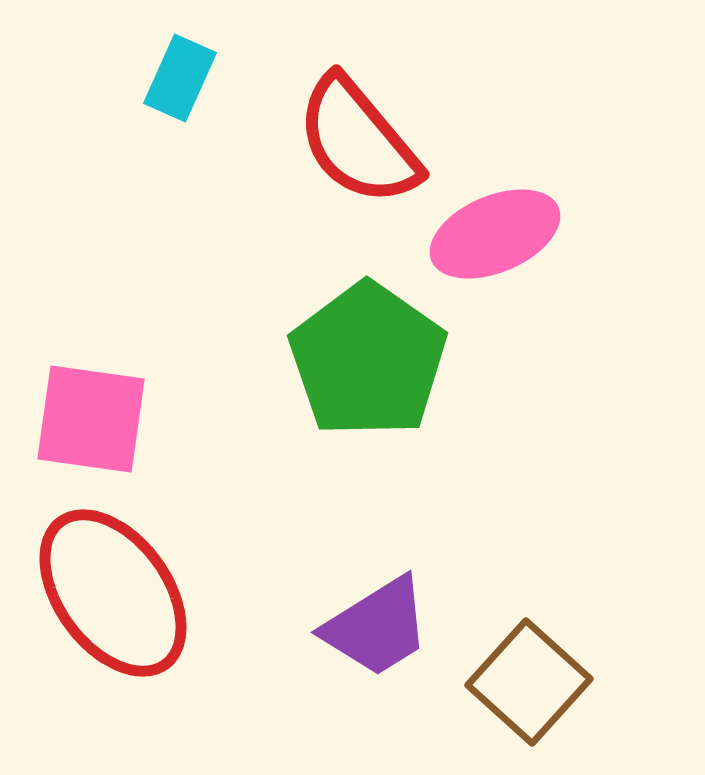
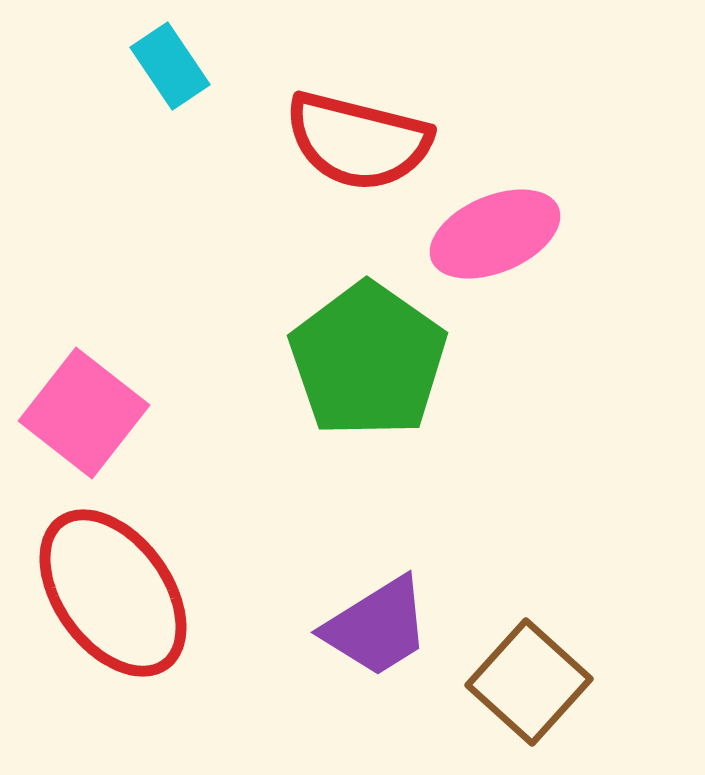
cyan rectangle: moved 10 px left, 12 px up; rotated 58 degrees counterclockwise
red semicircle: rotated 36 degrees counterclockwise
pink square: moved 7 px left, 6 px up; rotated 30 degrees clockwise
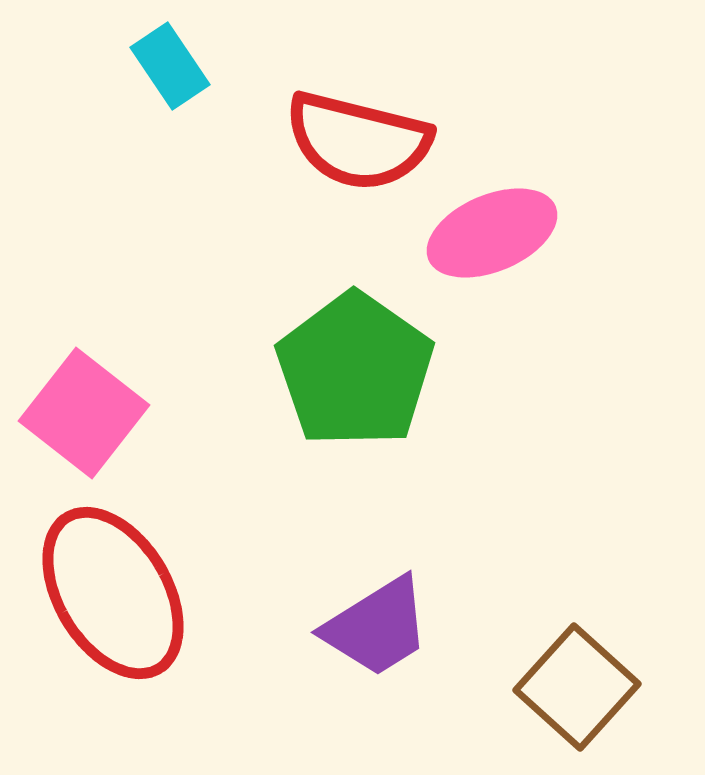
pink ellipse: moved 3 px left, 1 px up
green pentagon: moved 13 px left, 10 px down
red ellipse: rotated 5 degrees clockwise
brown square: moved 48 px right, 5 px down
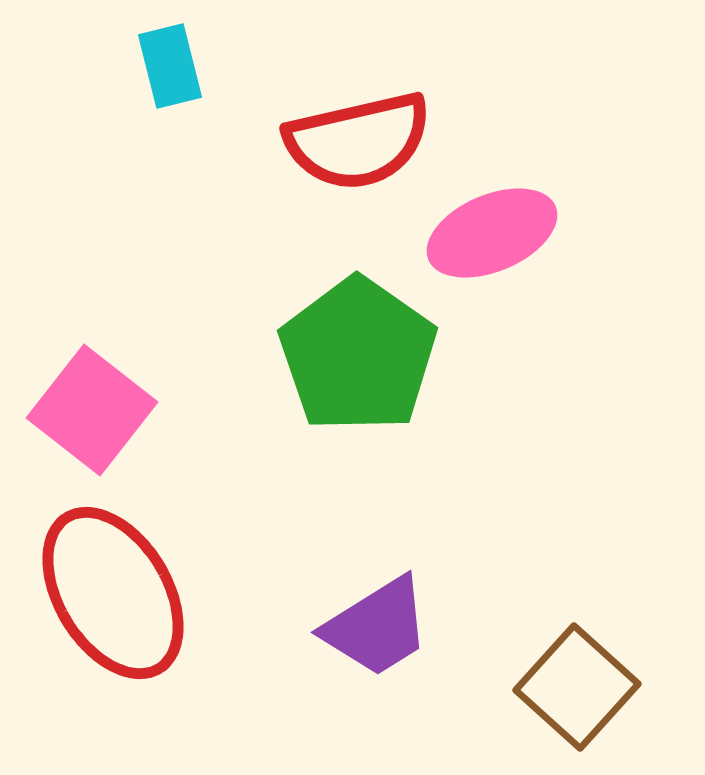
cyan rectangle: rotated 20 degrees clockwise
red semicircle: rotated 27 degrees counterclockwise
green pentagon: moved 3 px right, 15 px up
pink square: moved 8 px right, 3 px up
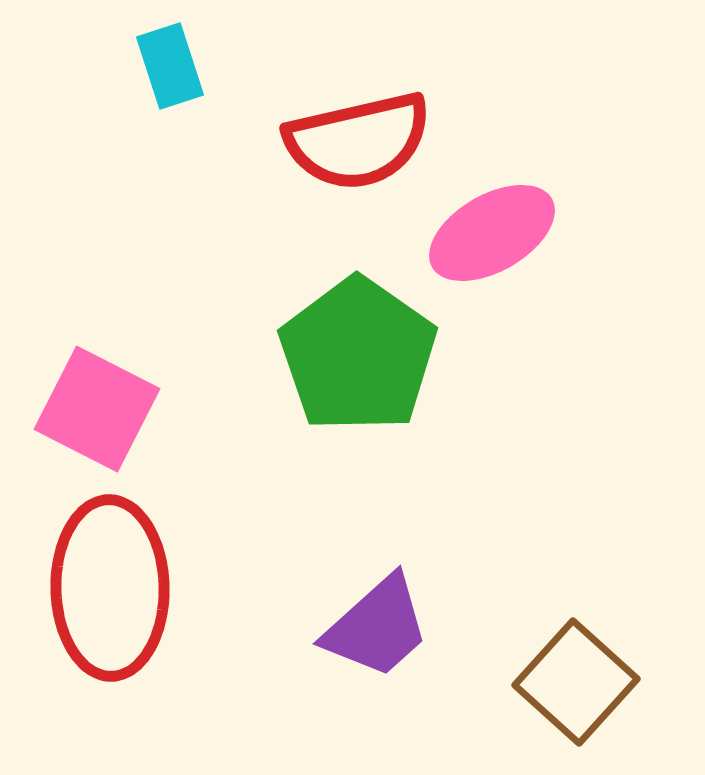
cyan rectangle: rotated 4 degrees counterclockwise
pink ellipse: rotated 7 degrees counterclockwise
pink square: moved 5 px right, 1 px up; rotated 11 degrees counterclockwise
red ellipse: moved 3 px left, 5 px up; rotated 30 degrees clockwise
purple trapezoid: rotated 10 degrees counterclockwise
brown square: moved 1 px left, 5 px up
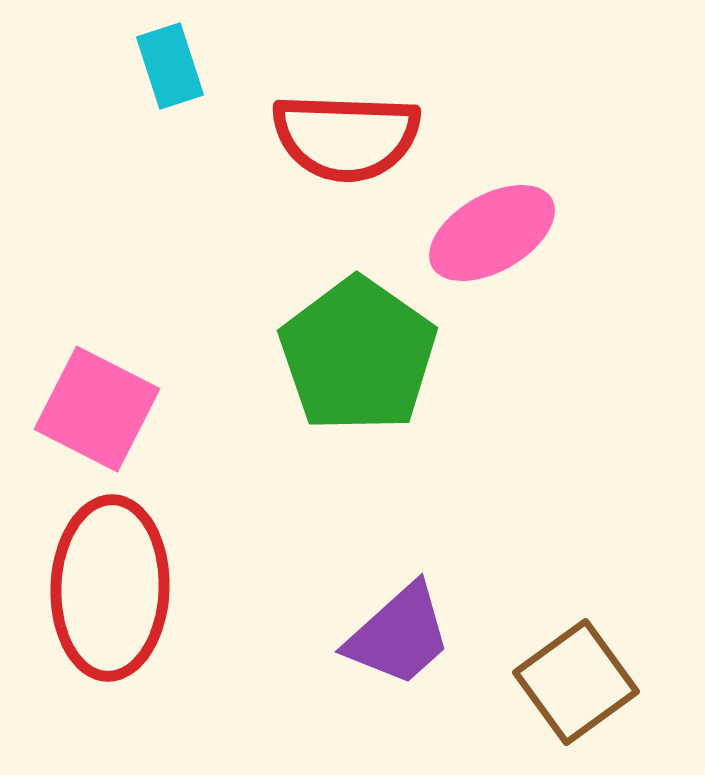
red semicircle: moved 12 px left, 4 px up; rotated 15 degrees clockwise
red ellipse: rotated 3 degrees clockwise
purple trapezoid: moved 22 px right, 8 px down
brown square: rotated 12 degrees clockwise
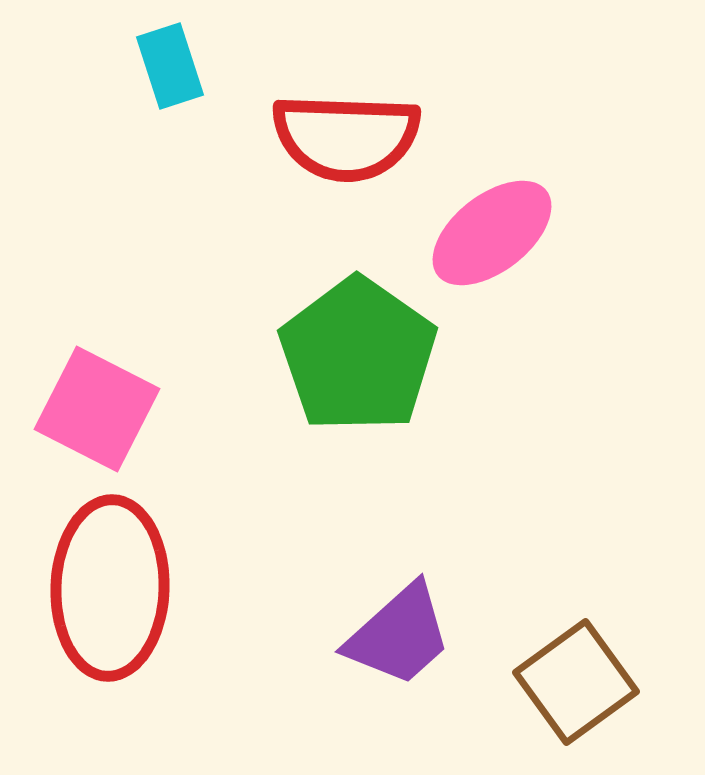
pink ellipse: rotated 8 degrees counterclockwise
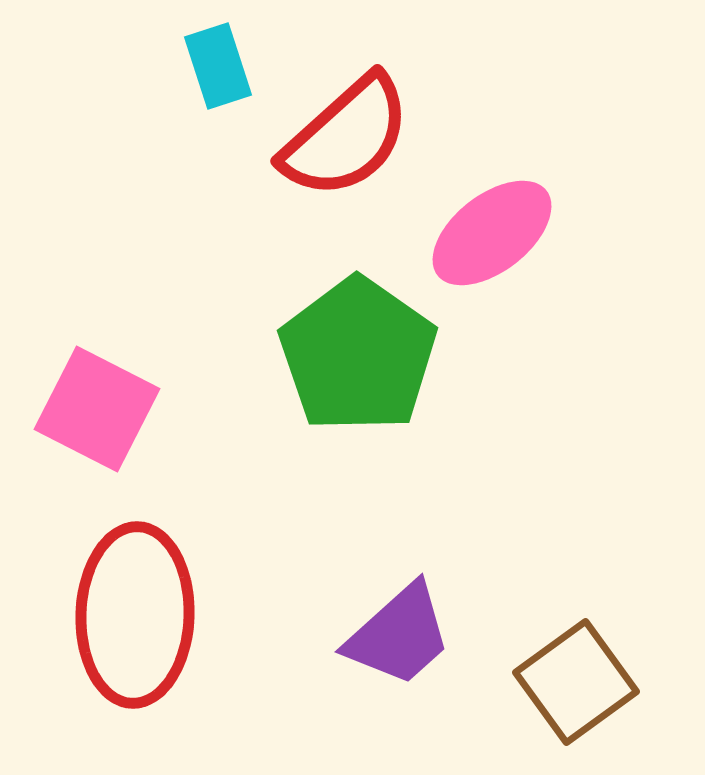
cyan rectangle: moved 48 px right
red semicircle: rotated 44 degrees counterclockwise
red ellipse: moved 25 px right, 27 px down
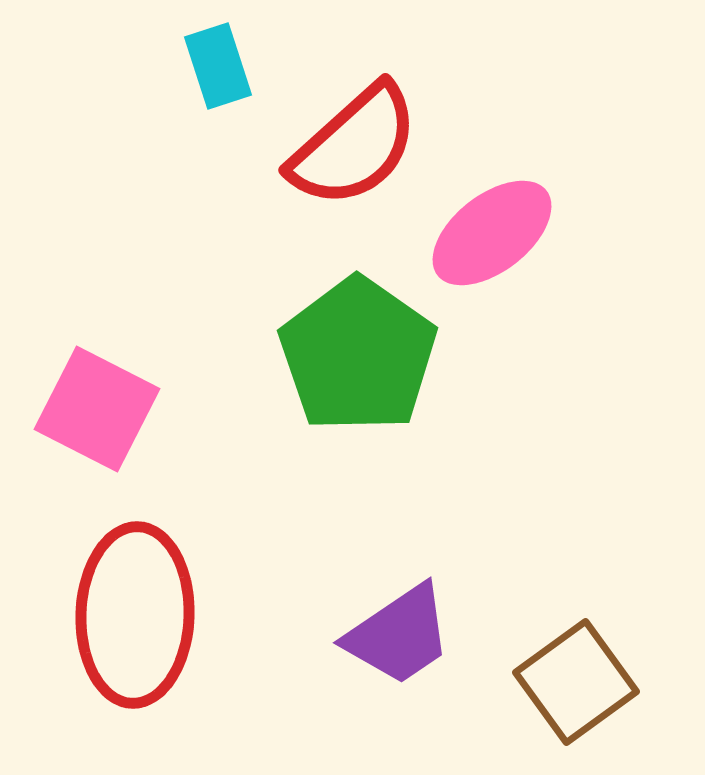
red semicircle: moved 8 px right, 9 px down
purple trapezoid: rotated 8 degrees clockwise
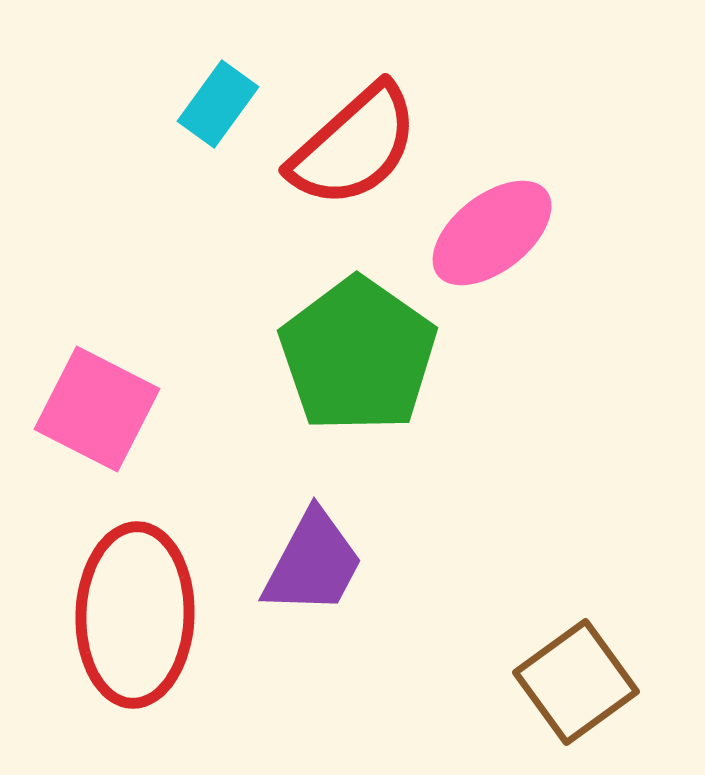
cyan rectangle: moved 38 px down; rotated 54 degrees clockwise
purple trapezoid: moved 86 px left, 72 px up; rotated 28 degrees counterclockwise
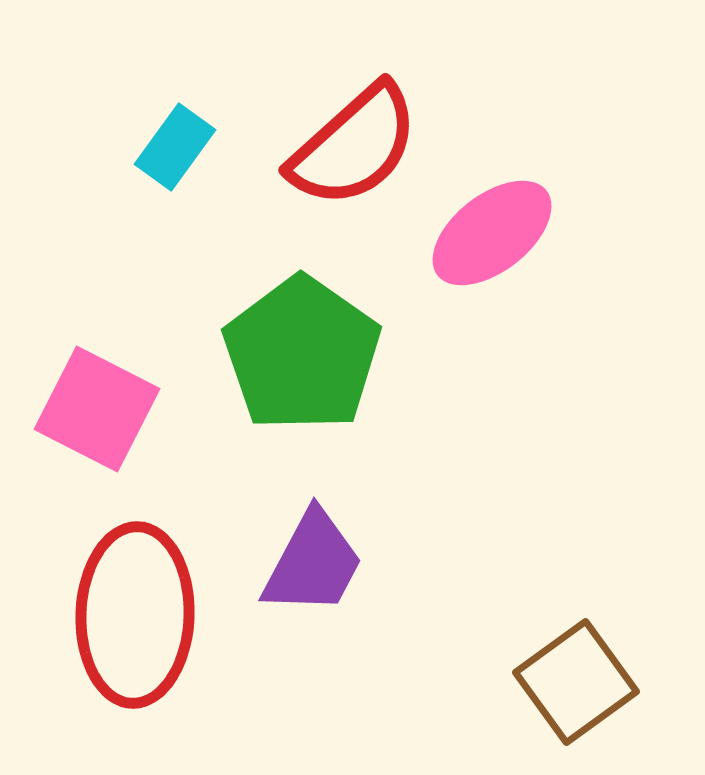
cyan rectangle: moved 43 px left, 43 px down
green pentagon: moved 56 px left, 1 px up
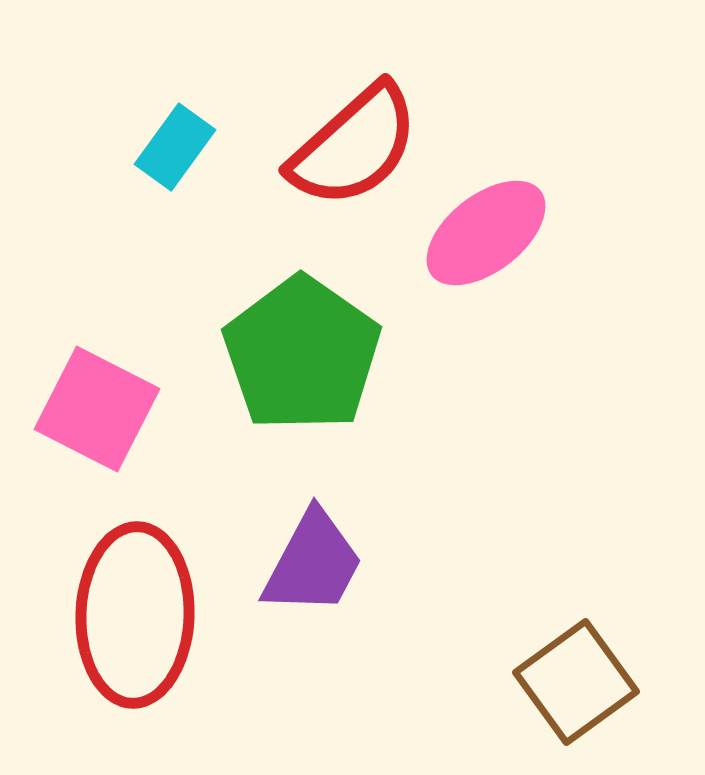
pink ellipse: moved 6 px left
